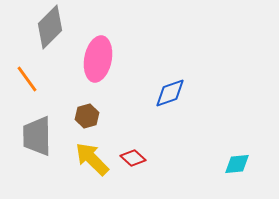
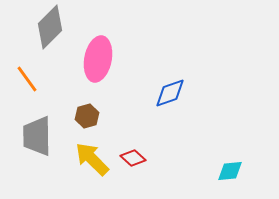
cyan diamond: moved 7 px left, 7 px down
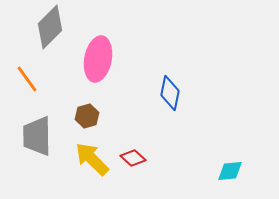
blue diamond: rotated 60 degrees counterclockwise
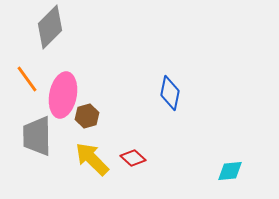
pink ellipse: moved 35 px left, 36 px down
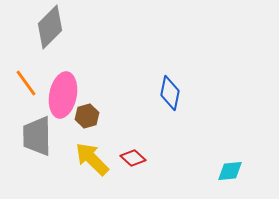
orange line: moved 1 px left, 4 px down
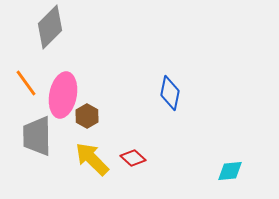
brown hexagon: rotated 15 degrees counterclockwise
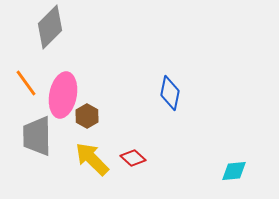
cyan diamond: moved 4 px right
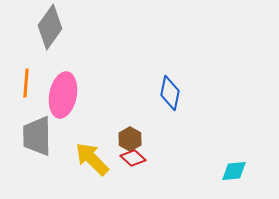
gray diamond: rotated 9 degrees counterclockwise
orange line: rotated 40 degrees clockwise
brown hexagon: moved 43 px right, 23 px down
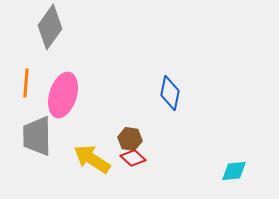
pink ellipse: rotated 6 degrees clockwise
brown hexagon: rotated 20 degrees counterclockwise
yellow arrow: rotated 12 degrees counterclockwise
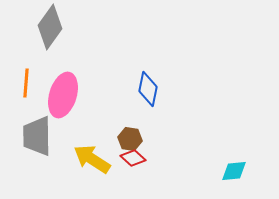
blue diamond: moved 22 px left, 4 px up
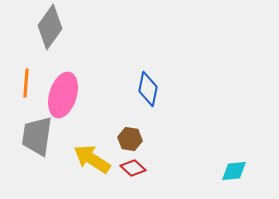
gray trapezoid: rotated 9 degrees clockwise
red diamond: moved 10 px down
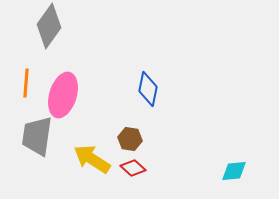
gray diamond: moved 1 px left, 1 px up
